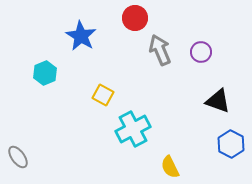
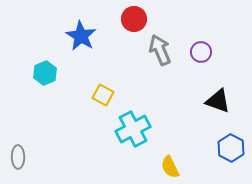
red circle: moved 1 px left, 1 px down
blue hexagon: moved 4 px down
gray ellipse: rotated 35 degrees clockwise
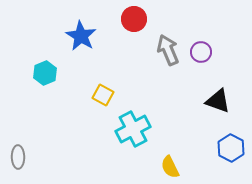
gray arrow: moved 8 px right
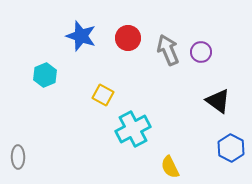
red circle: moved 6 px left, 19 px down
blue star: rotated 12 degrees counterclockwise
cyan hexagon: moved 2 px down
black triangle: rotated 16 degrees clockwise
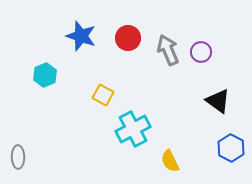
yellow semicircle: moved 6 px up
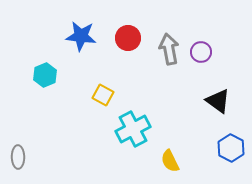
blue star: rotated 12 degrees counterclockwise
gray arrow: moved 1 px right, 1 px up; rotated 12 degrees clockwise
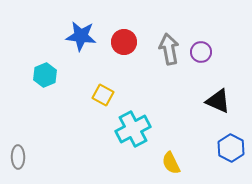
red circle: moved 4 px left, 4 px down
black triangle: rotated 12 degrees counterclockwise
yellow semicircle: moved 1 px right, 2 px down
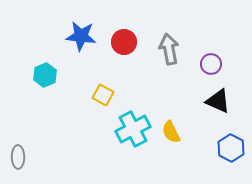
purple circle: moved 10 px right, 12 px down
yellow semicircle: moved 31 px up
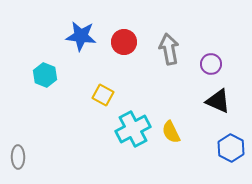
cyan hexagon: rotated 15 degrees counterclockwise
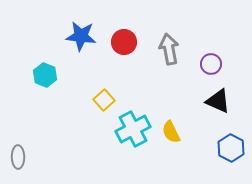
yellow square: moved 1 px right, 5 px down; rotated 20 degrees clockwise
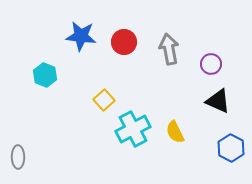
yellow semicircle: moved 4 px right
